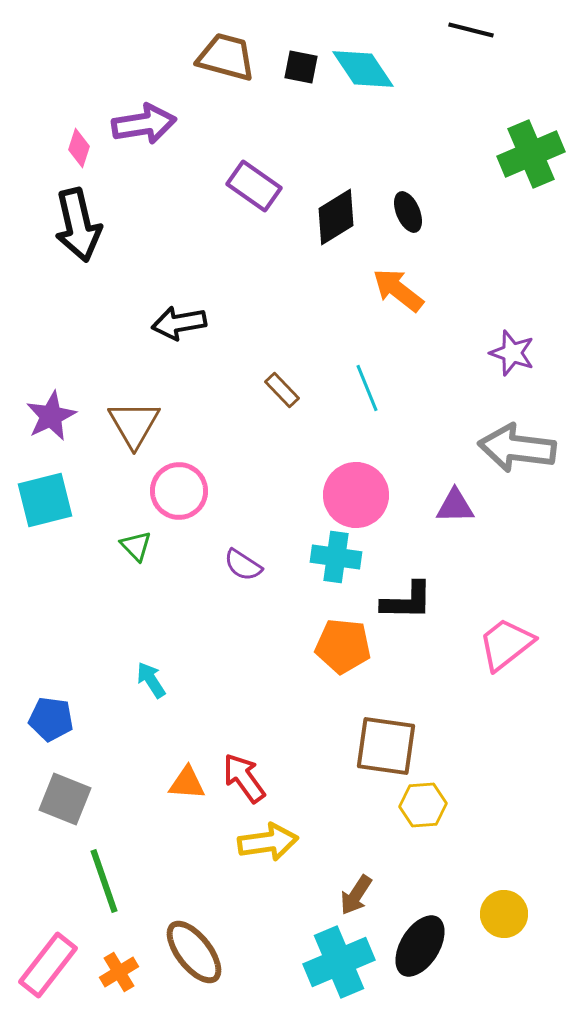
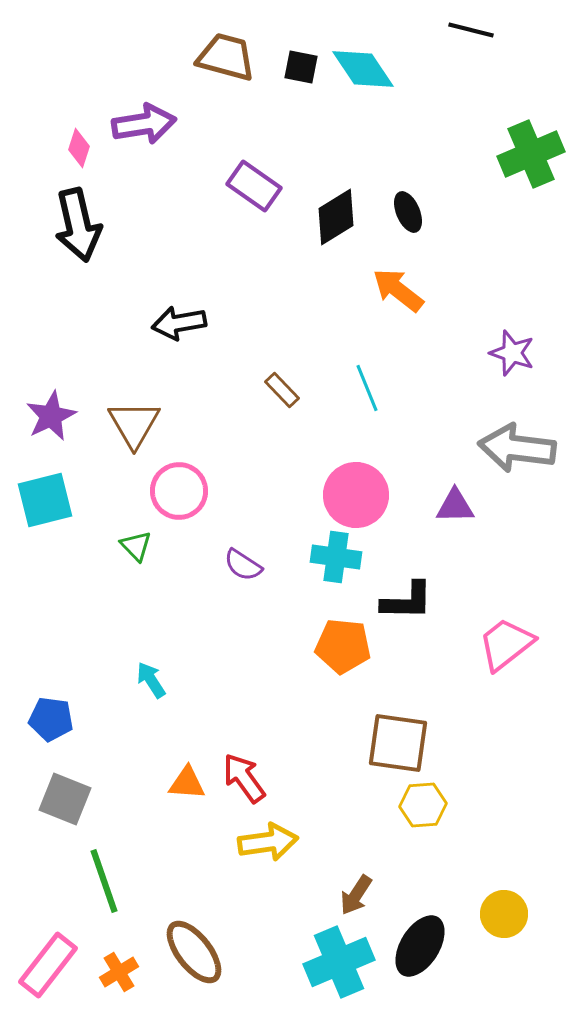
brown square at (386, 746): moved 12 px right, 3 px up
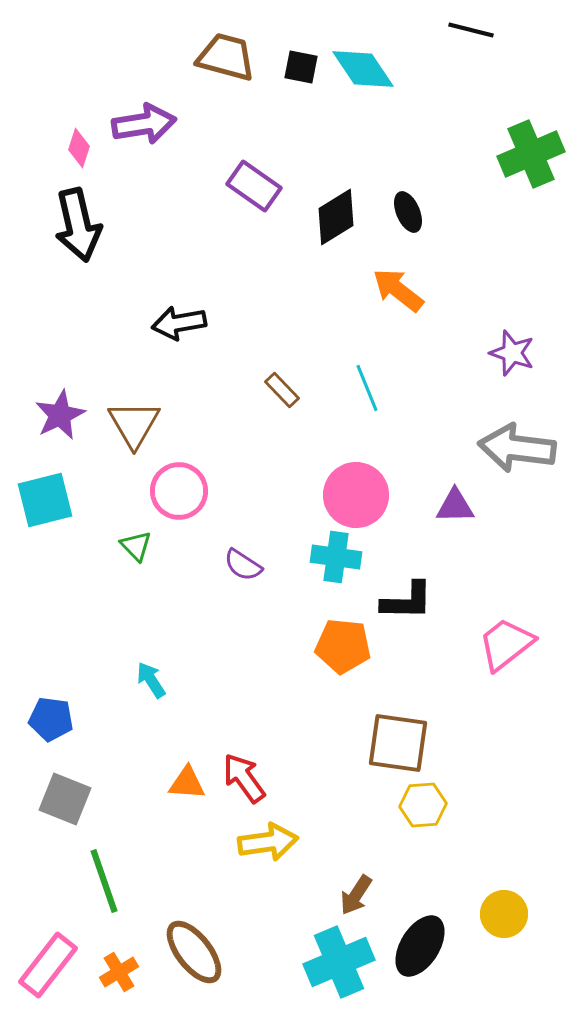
purple star at (51, 416): moved 9 px right, 1 px up
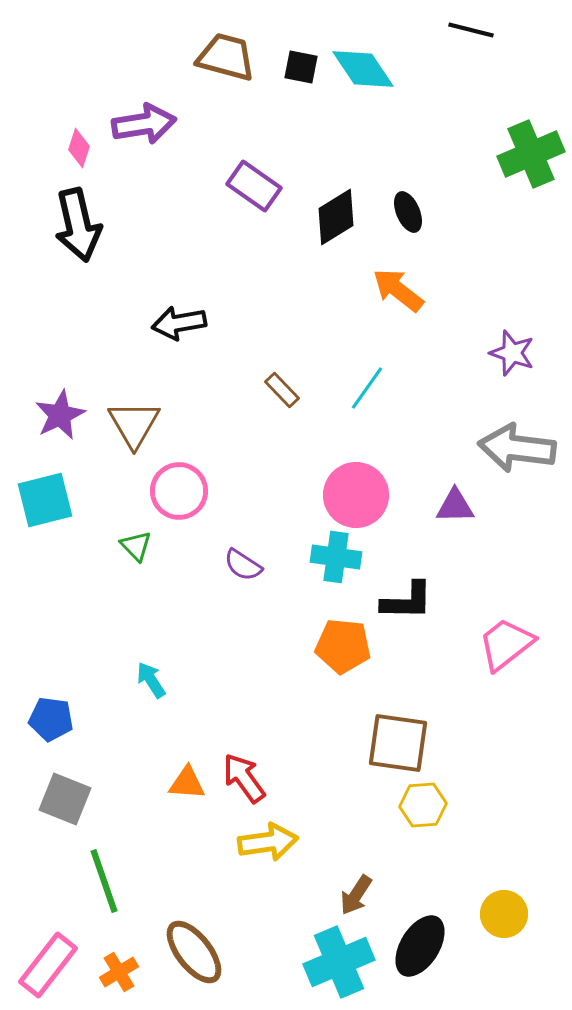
cyan line at (367, 388): rotated 57 degrees clockwise
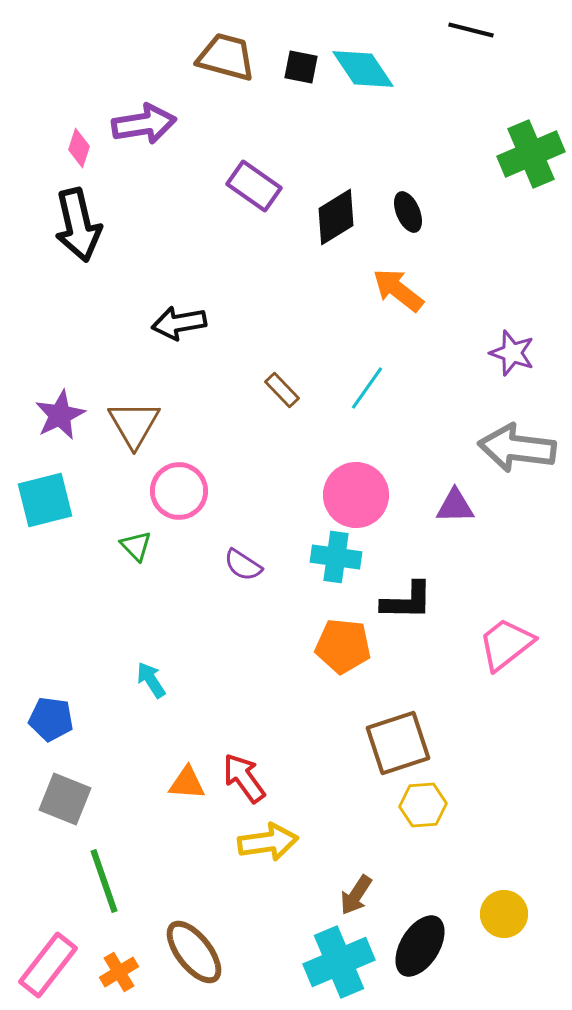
brown square at (398, 743): rotated 26 degrees counterclockwise
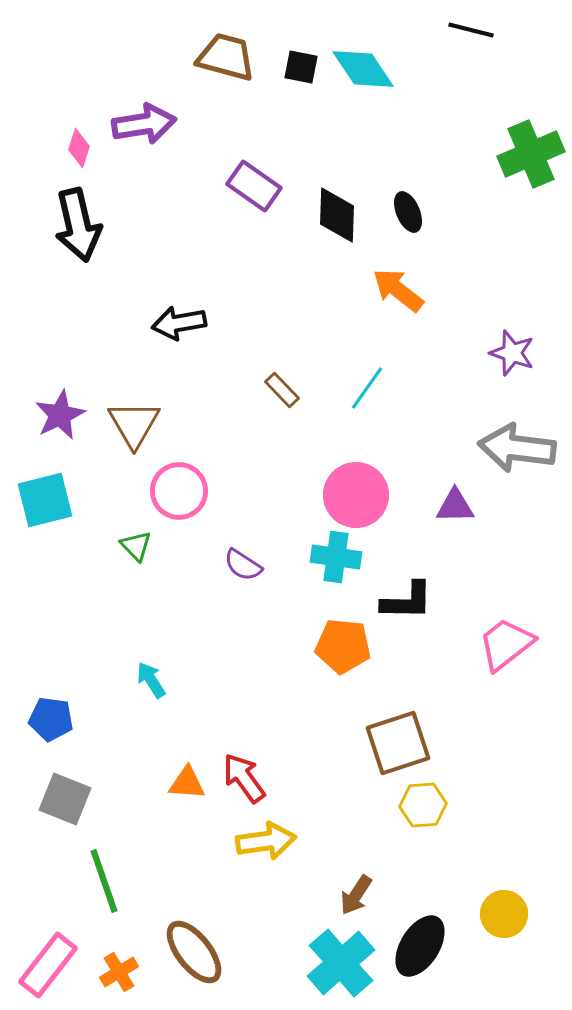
black diamond at (336, 217): moved 1 px right, 2 px up; rotated 56 degrees counterclockwise
yellow arrow at (268, 842): moved 2 px left, 1 px up
cyan cross at (339, 962): moved 2 px right, 1 px down; rotated 18 degrees counterclockwise
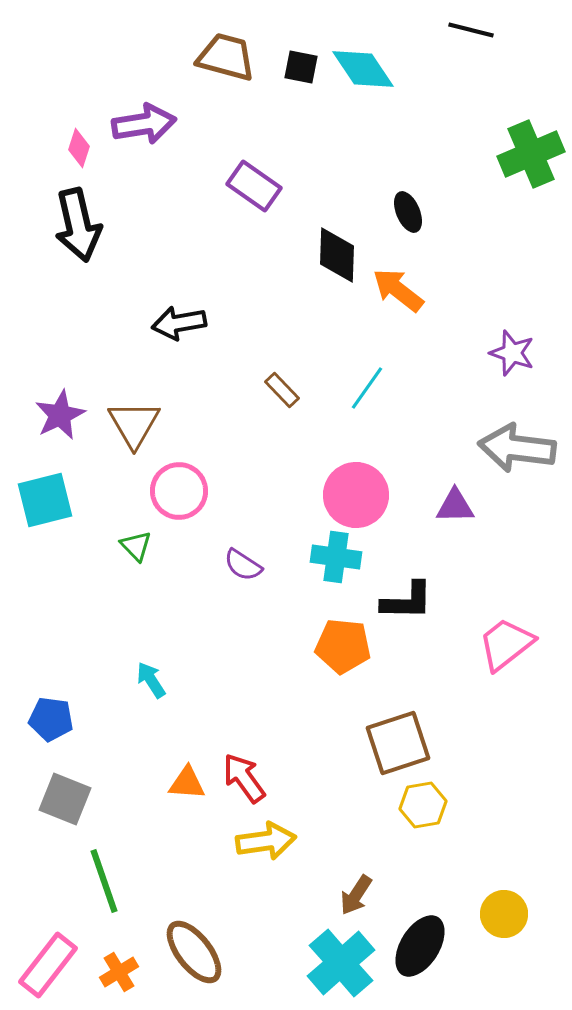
black diamond at (337, 215): moved 40 px down
yellow hexagon at (423, 805): rotated 6 degrees counterclockwise
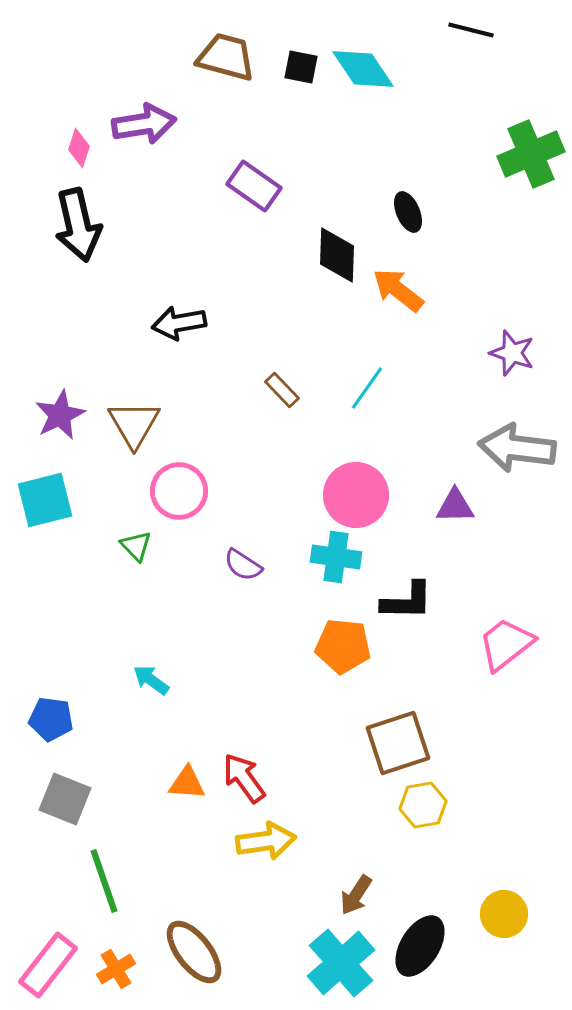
cyan arrow at (151, 680): rotated 21 degrees counterclockwise
orange cross at (119, 972): moved 3 px left, 3 px up
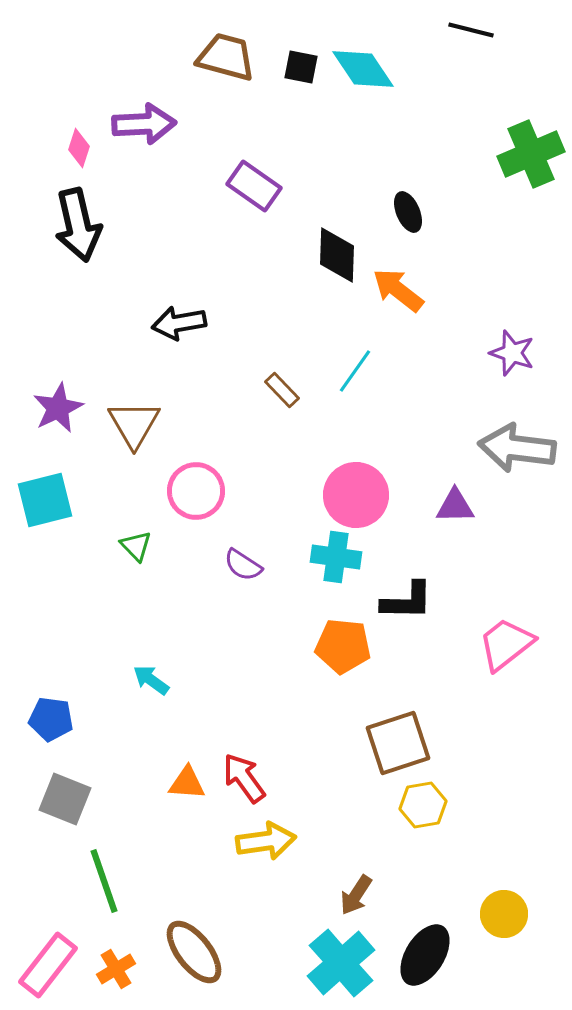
purple arrow at (144, 124): rotated 6 degrees clockwise
cyan line at (367, 388): moved 12 px left, 17 px up
purple star at (60, 415): moved 2 px left, 7 px up
pink circle at (179, 491): moved 17 px right
black ellipse at (420, 946): moved 5 px right, 9 px down
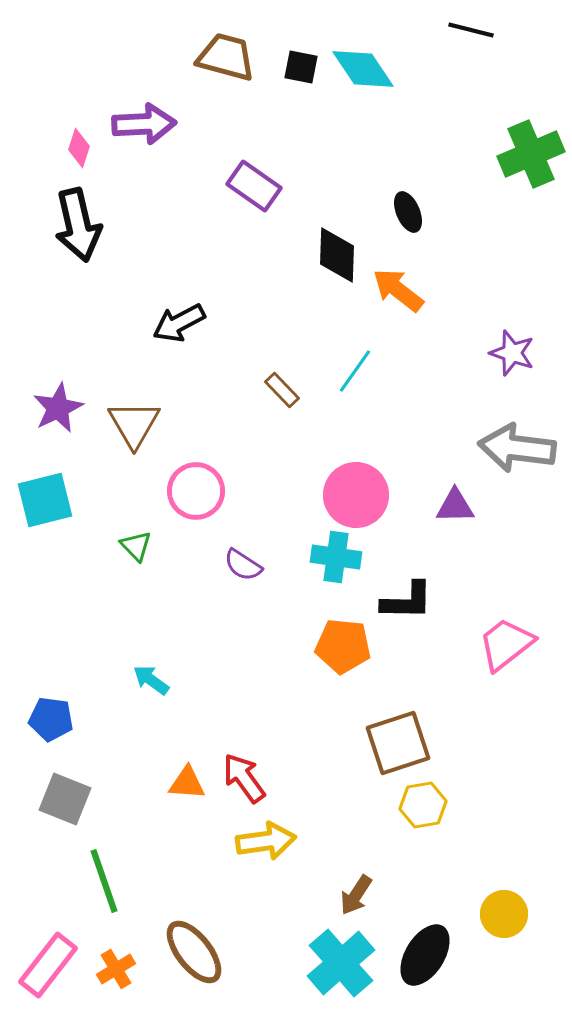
black arrow at (179, 323): rotated 18 degrees counterclockwise
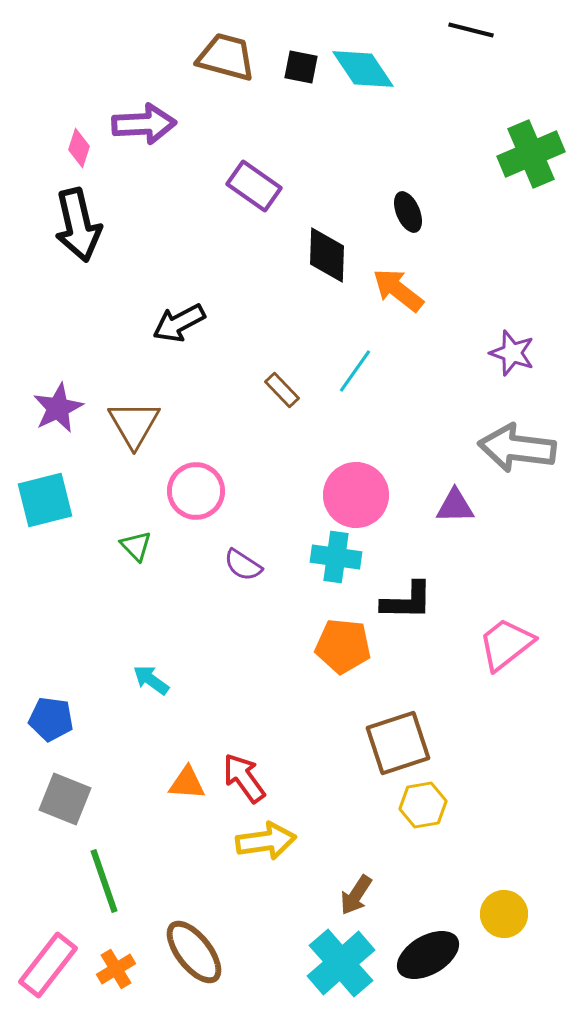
black diamond at (337, 255): moved 10 px left
black ellipse at (425, 955): moved 3 px right; rotated 28 degrees clockwise
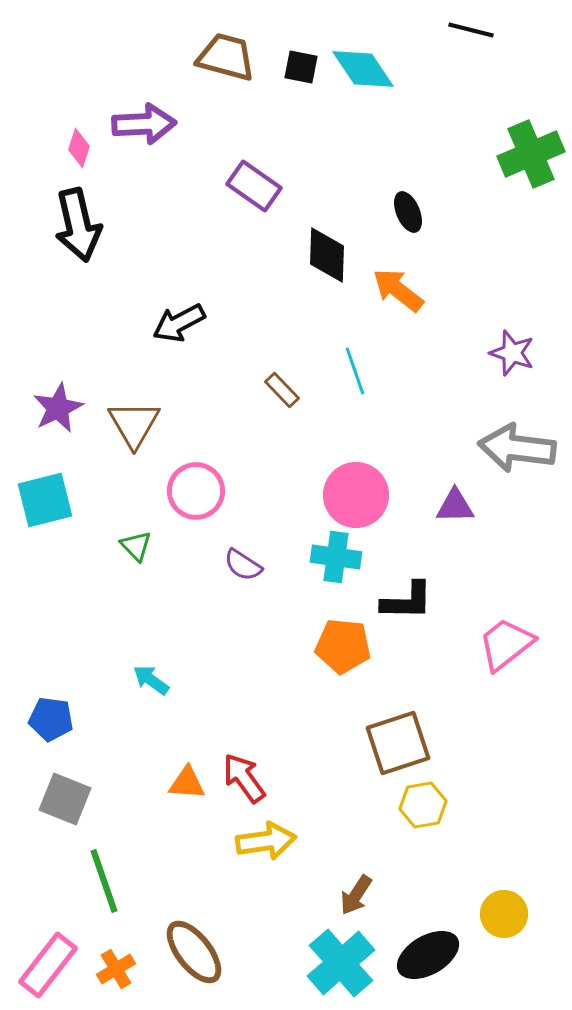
cyan line at (355, 371): rotated 54 degrees counterclockwise
